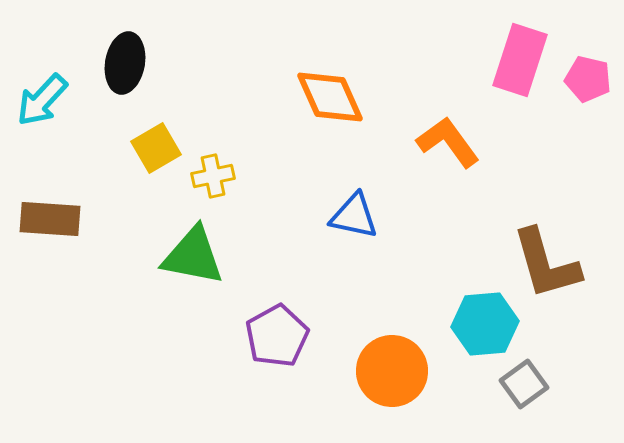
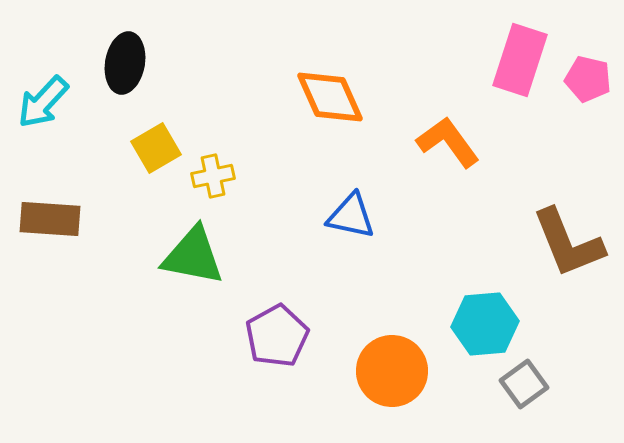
cyan arrow: moved 1 px right, 2 px down
blue triangle: moved 3 px left
brown L-shape: moved 22 px right, 21 px up; rotated 6 degrees counterclockwise
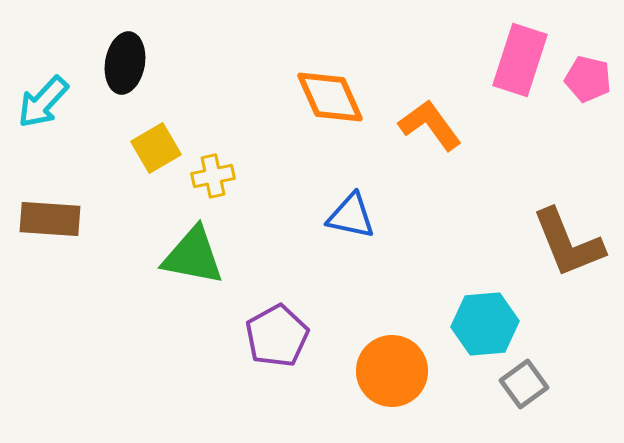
orange L-shape: moved 18 px left, 17 px up
